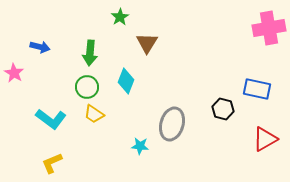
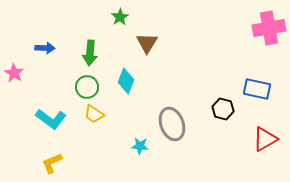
blue arrow: moved 5 px right, 1 px down; rotated 12 degrees counterclockwise
gray ellipse: rotated 36 degrees counterclockwise
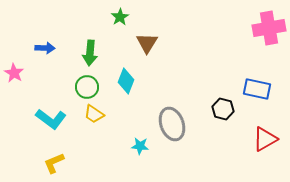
yellow L-shape: moved 2 px right
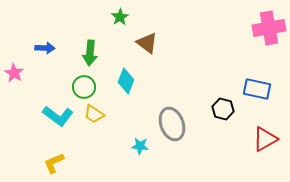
brown triangle: rotated 25 degrees counterclockwise
green circle: moved 3 px left
cyan L-shape: moved 7 px right, 3 px up
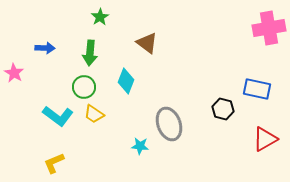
green star: moved 20 px left
gray ellipse: moved 3 px left
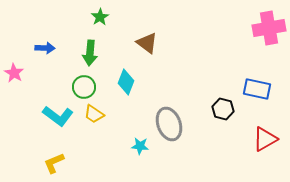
cyan diamond: moved 1 px down
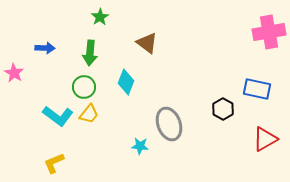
pink cross: moved 4 px down
black hexagon: rotated 15 degrees clockwise
yellow trapezoid: moved 5 px left; rotated 85 degrees counterclockwise
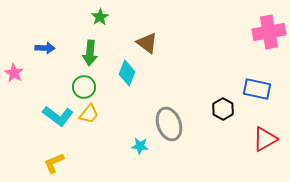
cyan diamond: moved 1 px right, 9 px up
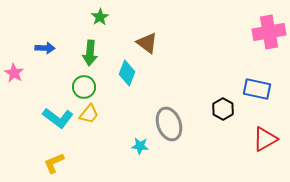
cyan L-shape: moved 2 px down
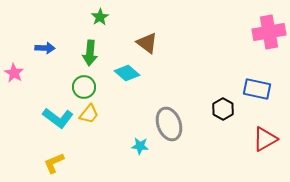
cyan diamond: rotated 70 degrees counterclockwise
